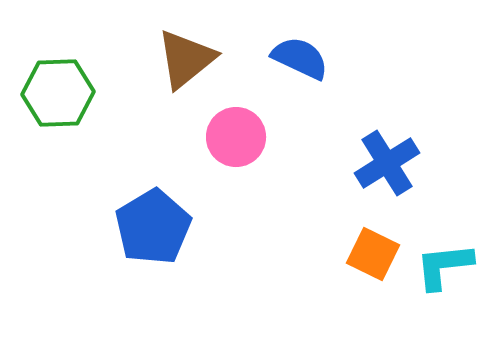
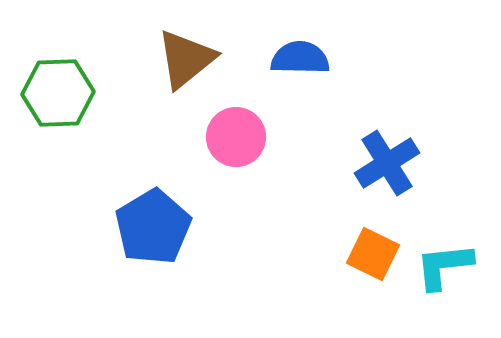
blue semicircle: rotated 24 degrees counterclockwise
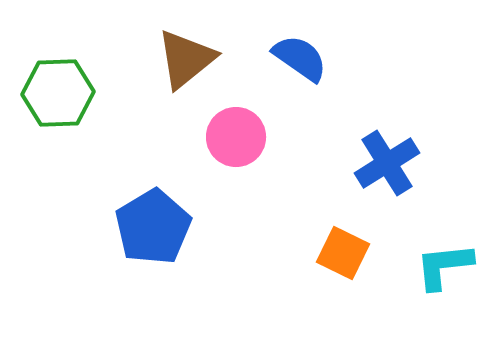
blue semicircle: rotated 34 degrees clockwise
orange square: moved 30 px left, 1 px up
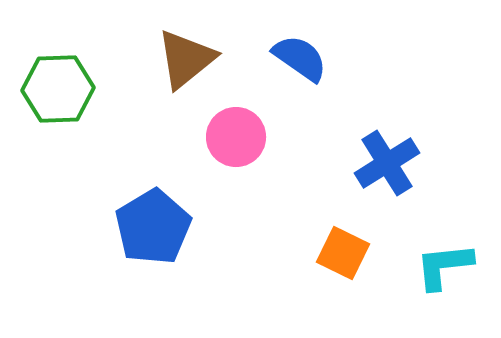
green hexagon: moved 4 px up
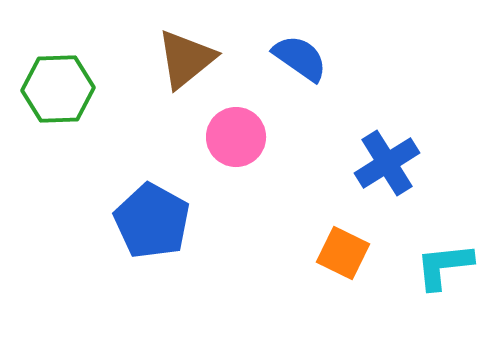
blue pentagon: moved 1 px left, 6 px up; rotated 12 degrees counterclockwise
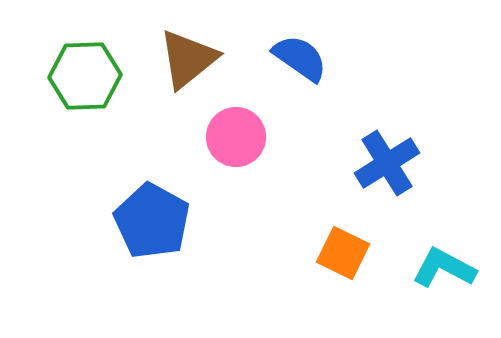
brown triangle: moved 2 px right
green hexagon: moved 27 px right, 13 px up
cyan L-shape: moved 2 px down; rotated 34 degrees clockwise
